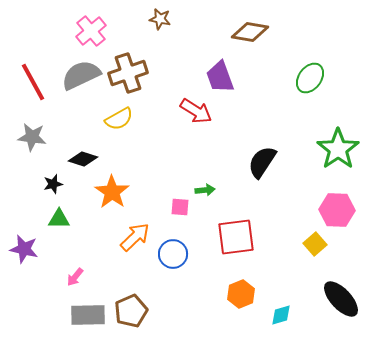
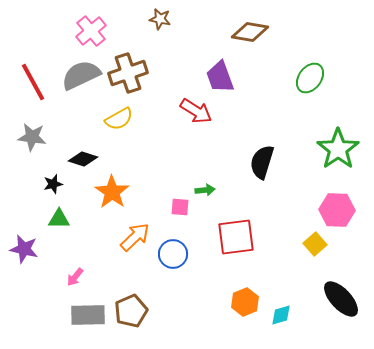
black semicircle: rotated 16 degrees counterclockwise
orange hexagon: moved 4 px right, 8 px down
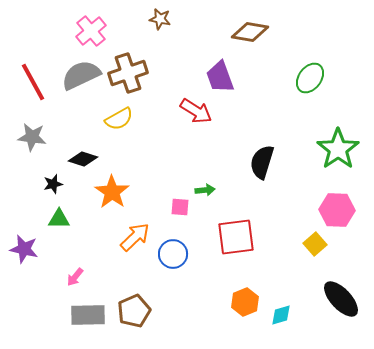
brown pentagon: moved 3 px right
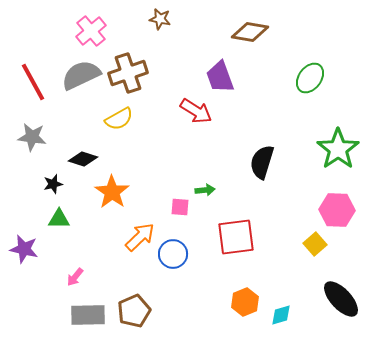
orange arrow: moved 5 px right
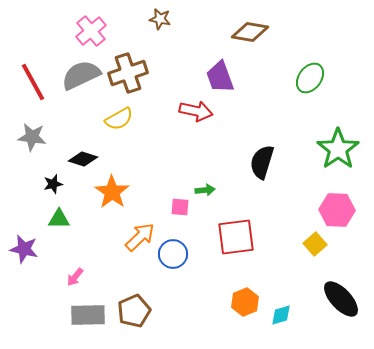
red arrow: rotated 20 degrees counterclockwise
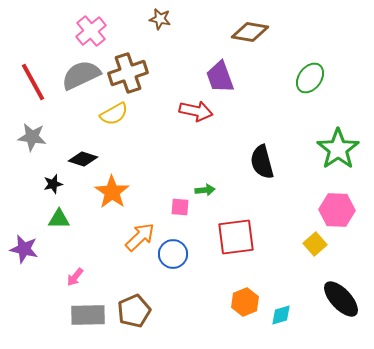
yellow semicircle: moved 5 px left, 5 px up
black semicircle: rotated 32 degrees counterclockwise
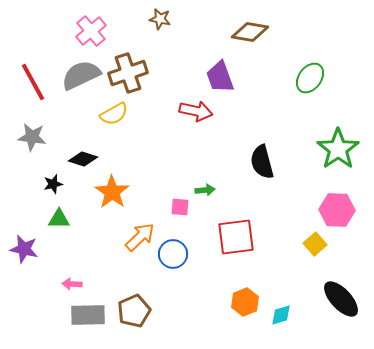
pink arrow: moved 3 px left, 7 px down; rotated 54 degrees clockwise
